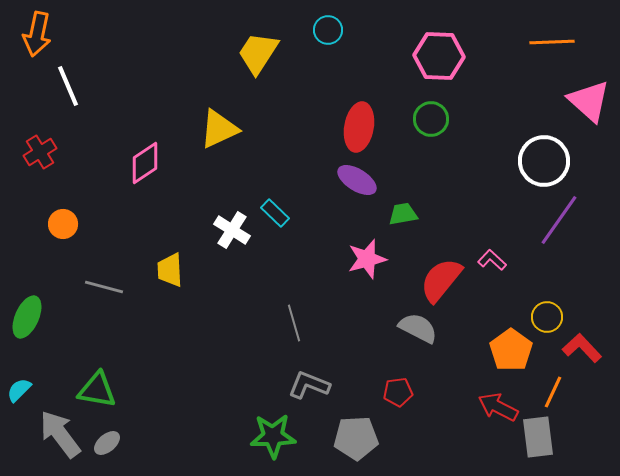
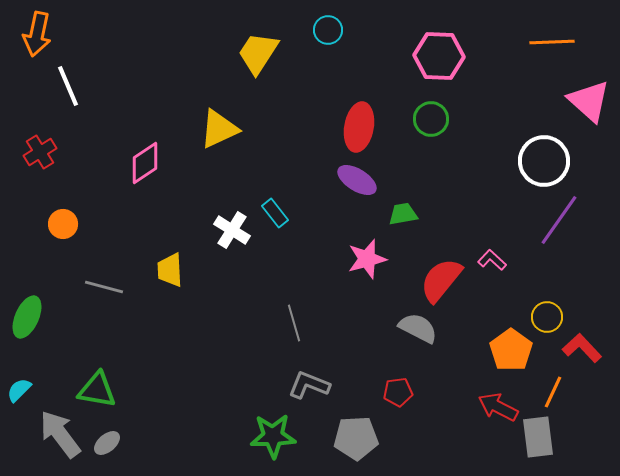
cyan rectangle at (275, 213): rotated 8 degrees clockwise
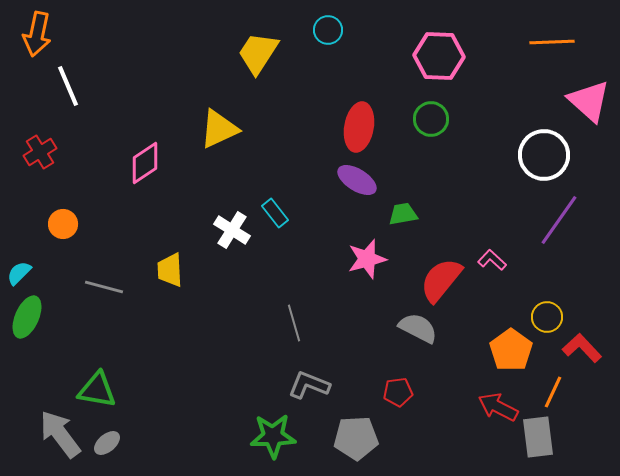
white circle at (544, 161): moved 6 px up
cyan semicircle at (19, 390): moved 117 px up
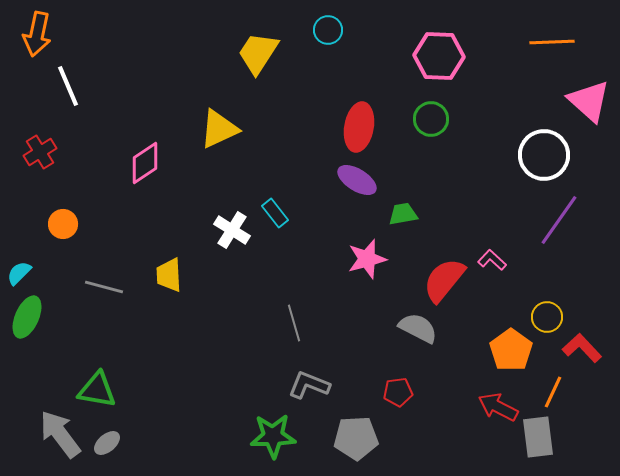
yellow trapezoid at (170, 270): moved 1 px left, 5 px down
red semicircle at (441, 280): moved 3 px right
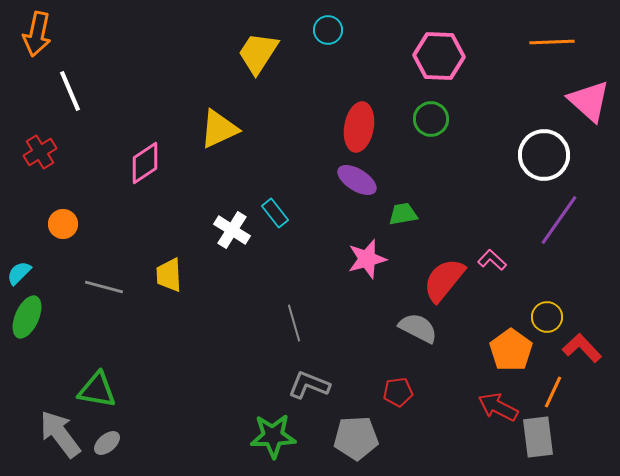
white line at (68, 86): moved 2 px right, 5 px down
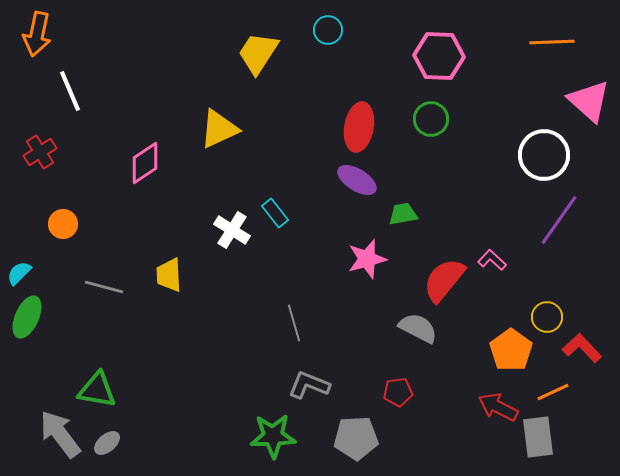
orange line at (553, 392): rotated 40 degrees clockwise
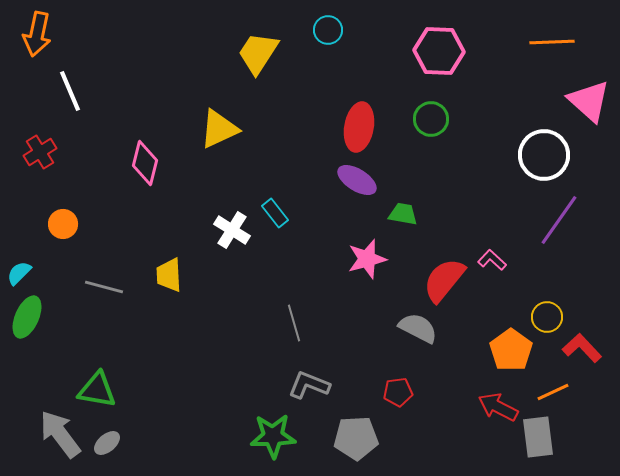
pink hexagon at (439, 56): moved 5 px up
pink diamond at (145, 163): rotated 42 degrees counterclockwise
green trapezoid at (403, 214): rotated 20 degrees clockwise
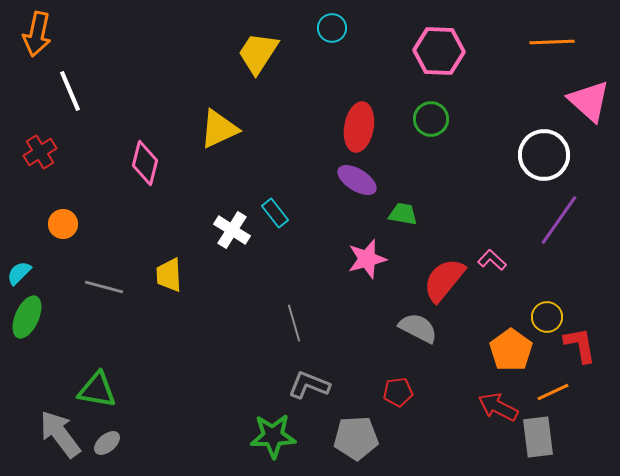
cyan circle at (328, 30): moved 4 px right, 2 px up
red L-shape at (582, 348): moved 2 px left, 3 px up; rotated 33 degrees clockwise
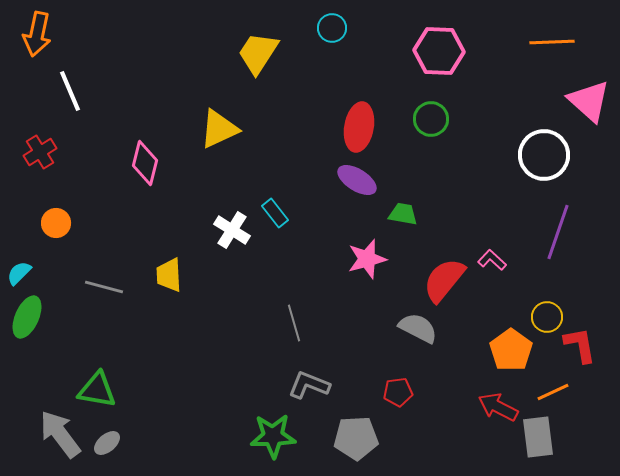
purple line at (559, 220): moved 1 px left, 12 px down; rotated 16 degrees counterclockwise
orange circle at (63, 224): moved 7 px left, 1 px up
